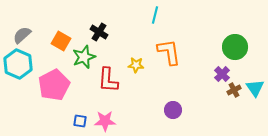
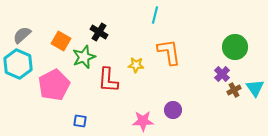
pink star: moved 38 px right
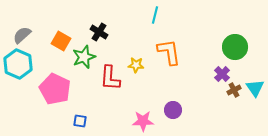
red L-shape: moved 2 px right, 2 px up
pink pentagon: moved 1 px right, 4 px down; rotated 20 degrees counterclockwise
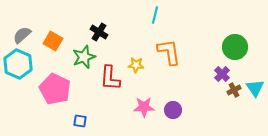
orange square: moved 8 px left
pink star: moved 1 px right, 14 px up
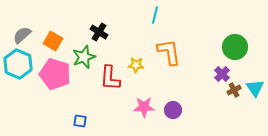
pink pentagon: moved 15 px up; rotated 8 degrees counterclockwise
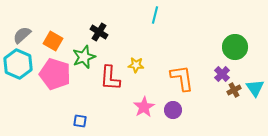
orange L-shape: moved 13 px right, 26 px down
pink star: rotated 30 degrees counterclockwise
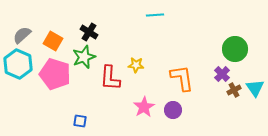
cyan line: rotated 72 degrees clockwise
black cross: moved 10 px left
green circle: moved 2 px down
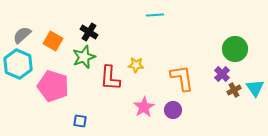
pink pentagon: moved 2 px left, 12 px down
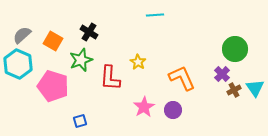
green star: moved 3 px left, 3 px down
yellow star: moved 2 px right, 3 px up; rotated 28 degrees clockwise
orange L-shape: rotated 16 degrees counterclockwise
blue square: rotated 24 degrees counterclockwise
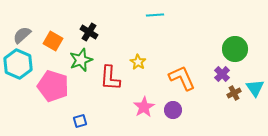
brown cross: moved 3 px down
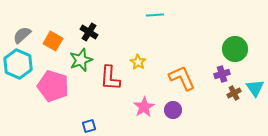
purple cross: rotated 28 degrees clockwise
blue square: moved 9 px right, 5 px down
